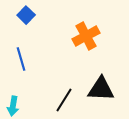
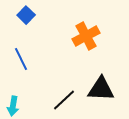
blue line: rotated 10 degrees counterclockwise
black line: rotated 15 degrees clockwise
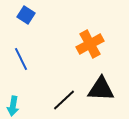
blue square: rotated 12 degrees counterclockwise
orange cross: moved 4 px right, 8 px down
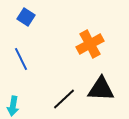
blue square: moved 2 px down
black line: moved 1 px up
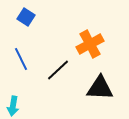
black triangle: moved 1 px left, 1 px up
black line: moved 6 px left, 29 px up
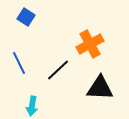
blue line: moved 2 px left, 4 px down
cyan arrow: moved 19 px right
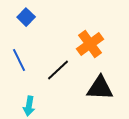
blue square: rotated 12 degrees clockwise
orange cross: rotated 8 degrees counterclockwise
blue line: moved 3 px up
cyan arrow: moved 3 px left
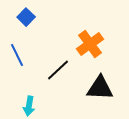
blue line: moved 2 px left, 5 px up
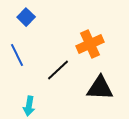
orange cross: rotated 12 degrees clockwise
